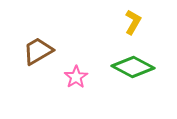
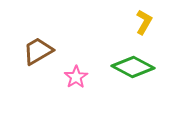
yellow L-shape: moved 11 px right
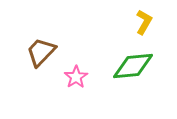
brown trapezoid: moved 3 px right, 1 px down; rotated 16 degrees counterclockwise
green diamond: moved 1 px up; rotated 33 degrees counterclockwise
